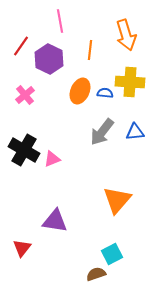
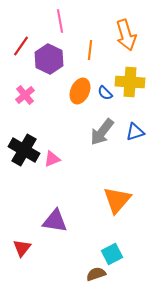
blue semicircle: rotated 140 degrees counterclockwise
blue triangle: rotated 12 degrees counterclockwise
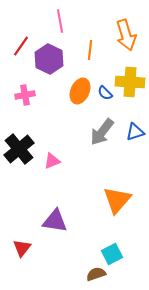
pink cross: rotated 30 degrees clockwise
black cross: moved 5 px left, 1 px up; rotated 20 degrees clockwise
pink triangle: moved 2 px down
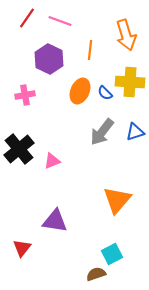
pink line: rotated 60 degrees counterclockwise
red line: moved 6 px right, 28 px up
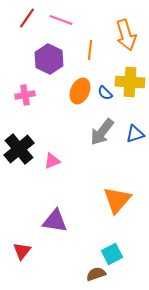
pink line: moved 1 px right, 1 px up
blue triangle: moved 2 px down
red triangle: moved 3 px down
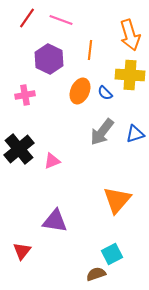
orange arrow: moved 4 px right
yellow cross: moved 7 px up
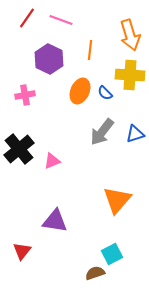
brown semicircle: moved 1 px left, 1 px up
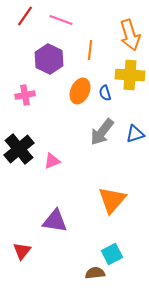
red line: moved 2 px left, 2 px up
blue semicircle: rotated 28 degrees clockwise
orange triangle: moved 5 px left
brown semicircle: rotated 12 degrees clockwise
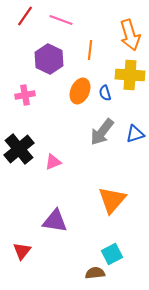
pink triangle: moved 1 px right, 1 px down
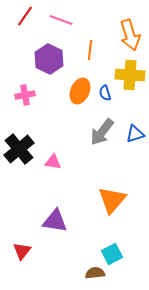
pink triangle: rotated 30 degrees clockwise
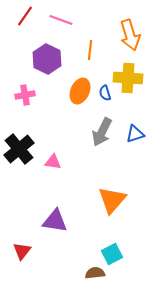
purple hexagon: moved 2 px left
yellow cross: moved 2 px left, 3 px down
gray arrow: rotated 12 degrees counterclockwise
